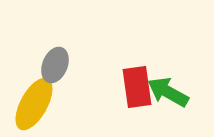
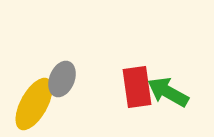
gray ellipse: moved 7 px right, 14 px down
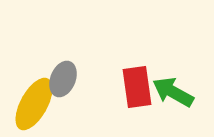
gray ellipse: moved 1 px right
green arrow: moved 5 px right
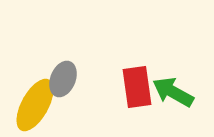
yellow ellipse: moved 1 px right, 1 px down
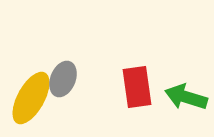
green arrow: moved 13 px right, 5 px down; rotated 12 degrees counterclockwise
yellow ellipse: moved 4 px left, 7 px up
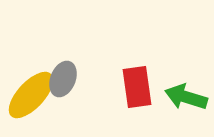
yellow ellipse: moved 3 px up; rotated 14 degrees clockwise
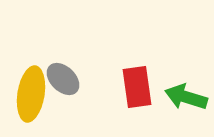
gray ellipse: rotated 68 degrees counterclockwise
yellow ellipse: moved 1 px up; rotated 34 degrees counterclockwise
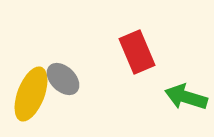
red rectangle: moved 35 px up; rotated 15 degrees counterclockwise
yellow ellipse: rotated 12 degrees clockwise
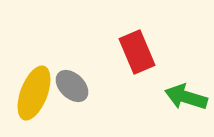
gray ellipse: moved 9 px right, 7 px down
yellow ellipse: moved 3 px right, 1 px up
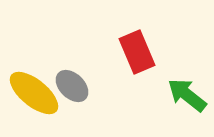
yellow ellipse: rotated 72 degrees counterclockwise
green arrow: moved 1 px right, 2 px up; rotated 21 degrees clockwise
